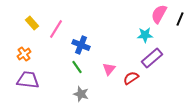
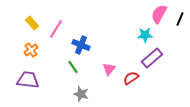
orange cross: moved 7 px right, 4 px up
green line: moved 4 px left
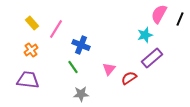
cyan star: rotated 14 degrees counterclockwise
red semicircle: moved 2 px left
gray star: rotated 21 degrees counterclockwise
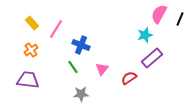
pink triangle: moved 7 px left
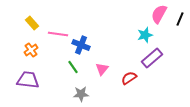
pink line: moved 2 px right, 5 px down; rotated 66 degrees clockwise
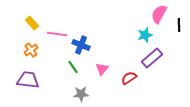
black line: moved 1 px left, 6 px down; rotated 24 degrees counterclockwise
pink line: moved 1 px left
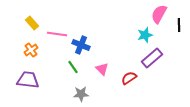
pink triangle: rotated 24 degrees counterclockwise
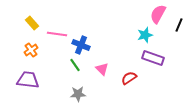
pink semicircle: moved 1 px left
black line: rotated 24 degrees clockwise
purple rectangle: moved 1 px right; rotated 60 degrees clockwise
green line: moved 2 px right, 2 px up
gray star: moved 3 px left
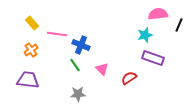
pink semicircle: rotated 54 degrees clockwise
